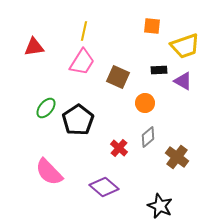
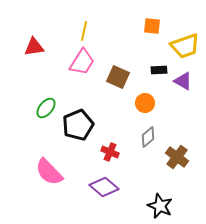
black pentagon: moved 5 px down; rotated 12 degrees clockwise
red cross: moved 9 px left, 4 px down; rotated 18 degrees counterclockwise
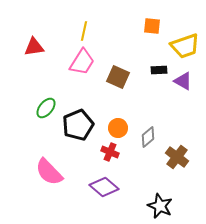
orange circle: moved 27 px left, 25 px down
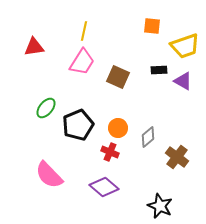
pink semicircle: moved 3 px down
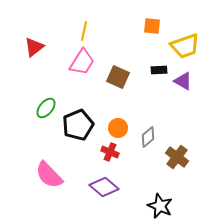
red triangle: rotated 30 degrees counterclockwise
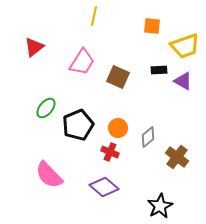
yellow line: moved 10 px right, 15 px up
black star: rotated 20 degrees clockwise
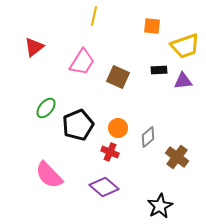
purple triangle: rotated 36 degrees counterclockwise
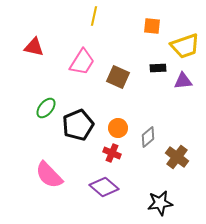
red triangle: rotated 50 degrees clockwise
black rectangle: moved 1 px left, 2 px up
red cross: moved 2 px right, 1 px down
black star: moved 3 px up; rotated 20 degrees clockwise
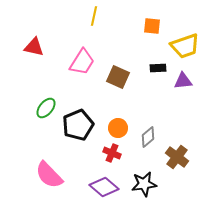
black star: moved 16 px left, 19 px up
